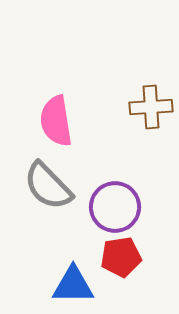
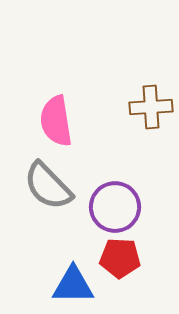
red pentagon: moved 1 px left, 1 px down; rotated 12 degrees clockwise
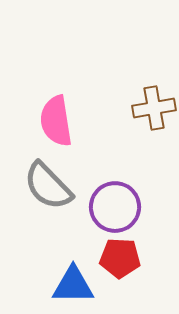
brown cross: moved 3 px right, 1 px down; rotated 6 degrees counterclockwise
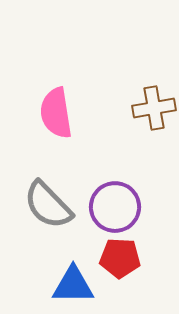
pink semicircle: moved 8 px up
gray semicircle: moved 19 px down
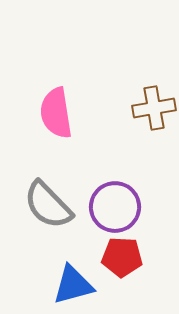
red pentagon: moved 2 px right, 1 px up
blue triangle: rotated 15 degrees counterclockwise
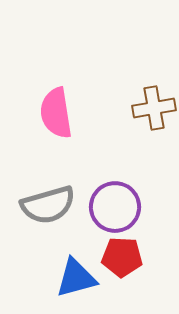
gray semicircle: rotated 62 degrees counterclockwise
blue triangle: moved 3 px right, 7 px up
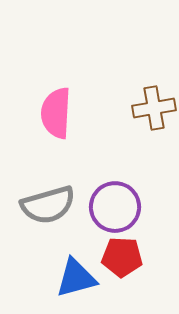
pink semicircle: rotated 12 degrees clockwise
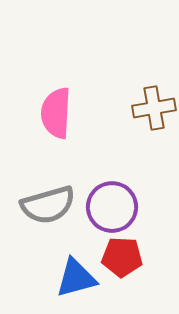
purple circle: moved 3 px left
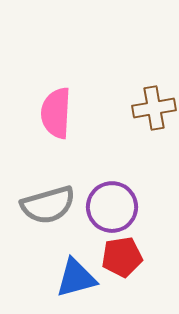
red pentagon: rotated 12 degrees counterclockwise
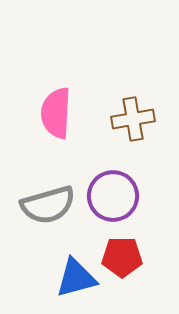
brown cross: moved 21 px left, 11 px down
purple circle: moved 1 px right, 11 px up
red pentagon: rotated 9 degrees clockwise
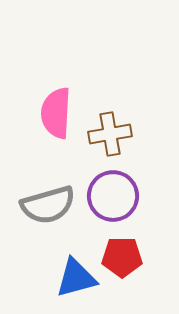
brown cross: moved 23 px left, 15 px down
